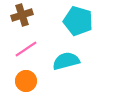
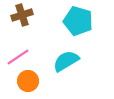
pink line: moved 8 px left, 8 px down
cyan semicircle: rotated 16 degrees counterclockwise
orange circle: moved 2 px right
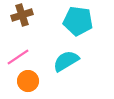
cyan pentagon: rotated 8 degrees counterclockwise
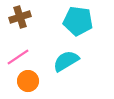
brown cross: moved 2 px left, 2 px down
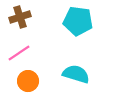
pink line: moved 1 px right, 4 px up
cyan semicircle: moved 10 px right, 13 px down; rotated 48 degrees clockwise
